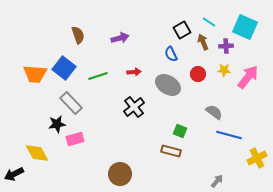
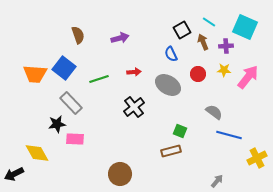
green line: moved 1 px right, 3 px down
pink rectangle: rotated 18 degrees clockwise
brown rectangle: rotated 30 degrees counterclockwise
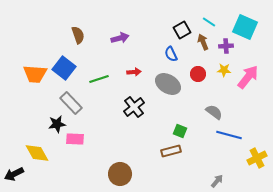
gray ellipse: moved 1 px up
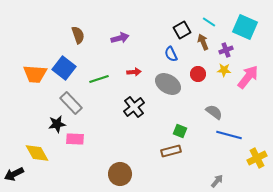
purple cross: moved 4 px down; rotated 16 degrees counterclockwise
